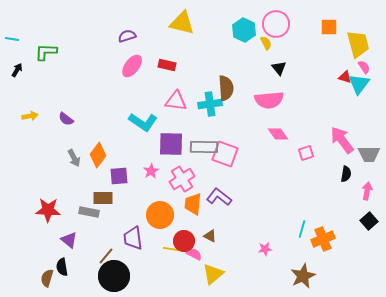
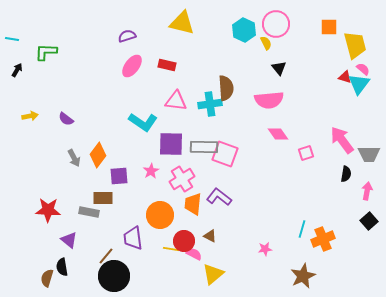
yellow trapezoid at (358, 44): moved 3 px left, 1 px down
pink semicircle at (364, 67): moved 1 px left, 2 px down; rotated 16 degrees counterclockwise
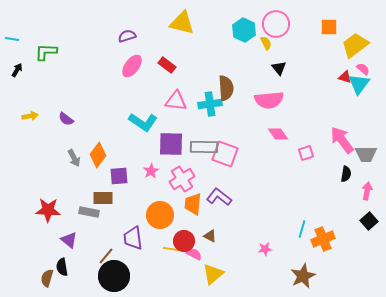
yellow trapezoid at (355, 45): rotated 112 degrees counterclockwise
red rectangle at (167, 65): rotated 24 degrees clockwise
gray trapezoid at (369, 154): moved 3 px left
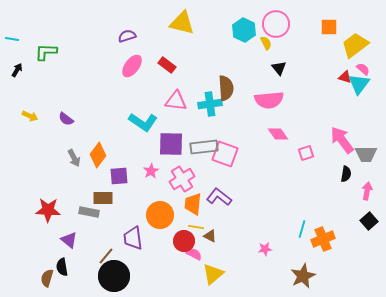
yellow arrow at (30, 116): rotated 35 degrees clockwise
gray rectangle at (204, 147): rotated 8 degrees counterclockwise
yellow line at (171, 249): moved 25 px right, 22 px up
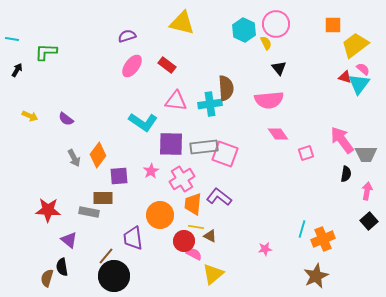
orange square at (329, 27): moved 4 px right, 2 px up
brown star at (303, 276): moved 13 px right
